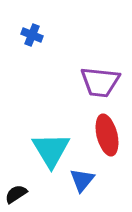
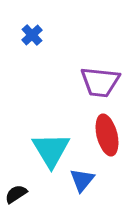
blue cross: rotated 25 degrees clockwise
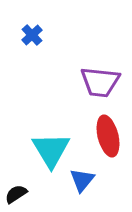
red ellipse: moved 1 px right, 1 px down
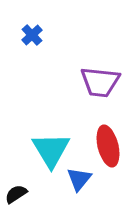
red ellipse: moved 10 px down
blue triangle: moved 3 px left, 1 px up
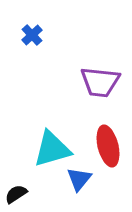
cyan triangle: moved 1 px right, 1 px up; rotated 45 degrees clockwise
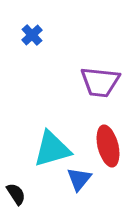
black semicircle: rotated 90 degrees clockwise
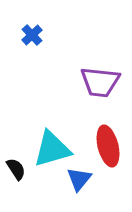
black semicircle: moved 25 px up
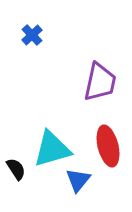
purple trapezoid: rotated 84 degrees counterclockwise
blue triangle: moved 1 px left, 1 px down
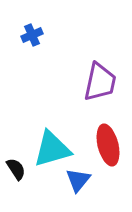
blue cross: rotated 20 degrees clockwise
red ellipse: moved 1 px up
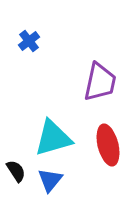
blue cross: moved 3 px left, 6 px down; rotated 15 degrees counterclockwise
cyan triangle: moved 1 px right, 11 px up
black semicircle: moved 2 px down
blue triangle: moved 28 px left
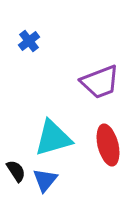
purple trapezoid: rotated 57 degrees clockwise
blue triangle: moved 5 px left
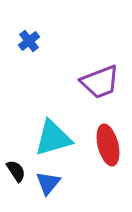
blue triangle: moved 3 px right, 3 px down
